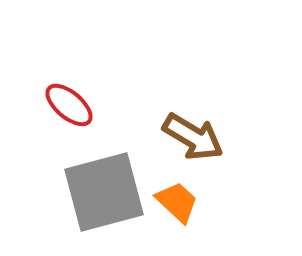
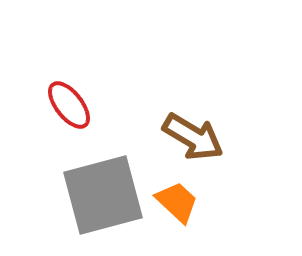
red ellipse: rotated 12 degrees clockwise
gray square: moved 1 px left, 3 px down
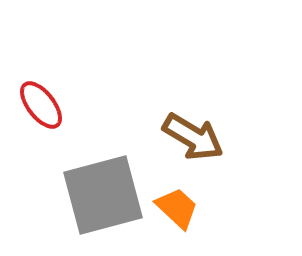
red ellipse: moved 28 px left
orange trapezoid: moved 6 px down
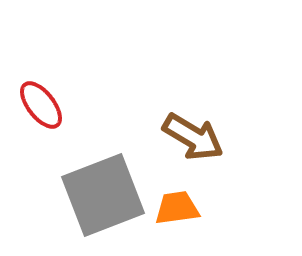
gray square: rotated 6 degrees counterclockwise
orange trapezoid: rotated 51 degrees counterclockwise
